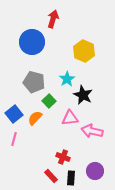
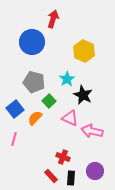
blue square: moved 1 px right, 5 px up
pink triangle: rotated 30 degrees clockwise
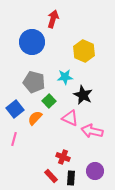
cyan star: moved 2 px left, 2 px up; rotated 28 degrees clockwise
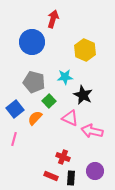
yellow hexagon: moved 1 px right, 1 px up
red rectangle: rotated 24 degrees counterclockwise
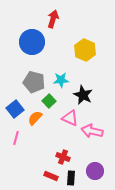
cyan star: moved 4 px left, 3 px down
pink line: moved 2 px right, 1 px up
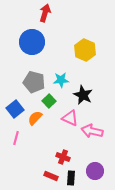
red arrow: moved 8 px left, 6 px up
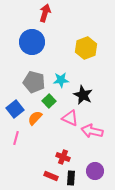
yellow hexagon: moved 1 px right, 2 px up; rotated 15 degrees clockwise
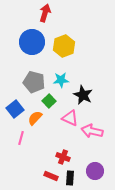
yellow hexagon: moved 22 px left, 2 px up
pink line: moved 5 px right
black rectangle: moved 1 px left
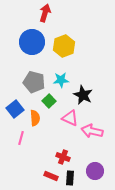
orange semicircle: rotated 133 degrees clockwise
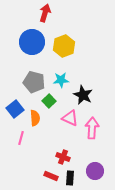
pink arrow: moved 3 px up; rotated 80 degrees clockwise
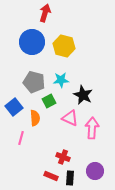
yellow hexagon: rotated 25 degrees counterclockwise
green square: rotated 16 degrees clockwise
blue square: moved 1 px left, 2 px up
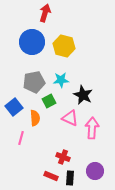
gray pentagon: rotated 25 degrees counterclockwise
